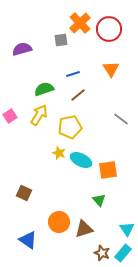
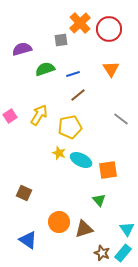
green semicircle: moved 1 px right, 20 px up
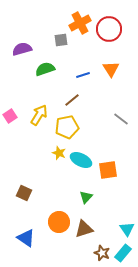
orange cross: rotated 15 degrees clockwise
blue line: moved 10 px right, 1 px down
brown line: moved 6 px left, 5 px down
yellow pentagon: moved 3 px left
green triangle: moved 13 px left, 3 px up; rotated 24 degrees clockwise
blue triangle: moved 2 px left, 2 px up
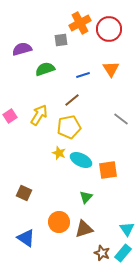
yellow pentagon: moved 2 px right
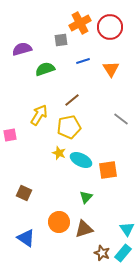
red circle: moved 1 px right, 2 px up
blue line: moved 14 px up
pink square: moved 19 px down; rotated 24 degrees clockwise
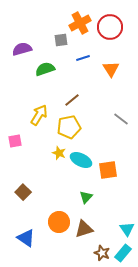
blue line: moved 3 px up
pink square: moved 5 px right, 6 px down
brown square: moved 1 px left, 1 px up; rotated 21 degrees clockwise
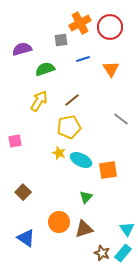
blue line: moved 1 px down
yellow arrow: moved 14 px up
